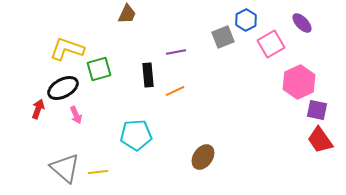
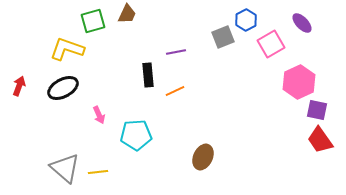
green square: moved 6 px left, 48 px up
red arrow: moved 19 px left, 23 px up
pink arrow: moved 23 px right
brown ellipse: rotated 10 degrees counterclockwise
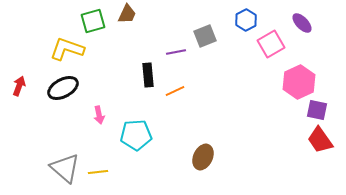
gray square: moved 18 px left, 1 px up
pink arrow: rotated 12 degrees clockwise
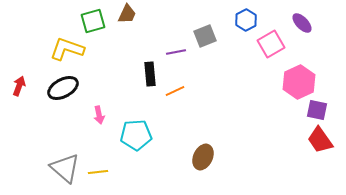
black rectangle: moved 2 px right, 1 px up
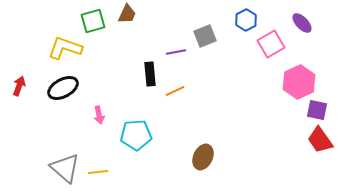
yellow L-shape: moved 2 px left, 1 px up
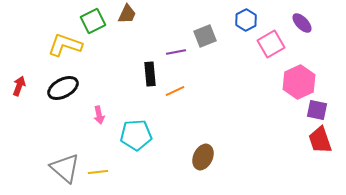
green square: rotated 10 degrees counterclockwise
yellow L-shape: moved 3 px up
red trapezoid: rotated 16 degrees clockwise
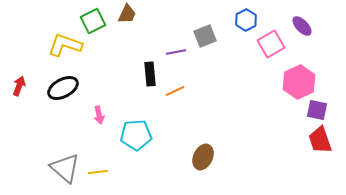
purple ellipse: moved 3 px down
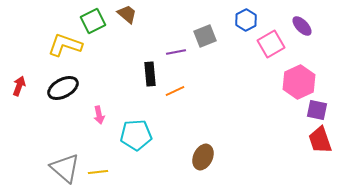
brown trapezoid: rotated 75 degrees counterclockwise
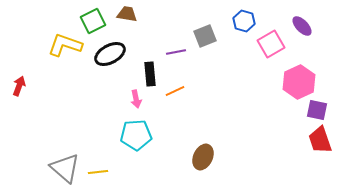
brown trapezoid: rotated 30 degrees counterclockwise
blue hexagon: moved 2 px left, 1 px down; rotated 15 degrees counterclockwise
black ellipse: moved 47 px right, 34 px up
pink arrow: moved 37 px right, 16 px up
